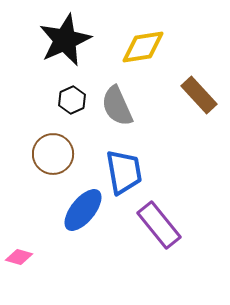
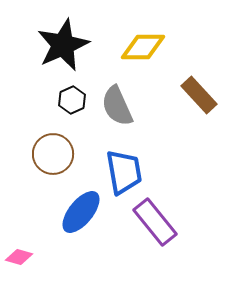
black star: moved 2 px left, 5 px down
yellow diamond: rotated 9 degrees clockwise
blue ellipse: moved 2 px left, 2 px down
purple rectangle: moved 4 px left, 3 px up
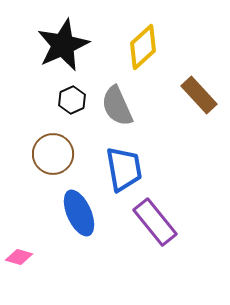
yellow diamond: rotated 42 degrees counterclockwise
blue trapezoid: moved 3 px up
blue ellipse: moved 2 px left, 1 px down; rotated 63 degrees counterclockwise
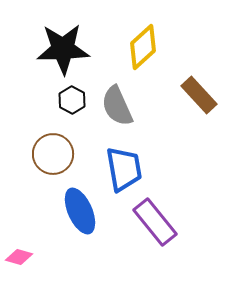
black star: moved 4 px down; rotated 22 degrees clockwise
black hexagon: rotated 8 degrees counterclockwise
blue ellipse: moved 1 px right, 2 px up
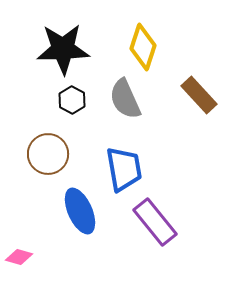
yellow diamond: rotated 30 degrees counterclockwise
gray semicircle: moved 8 px right, 7 px up
brown circle: moved 5 px left
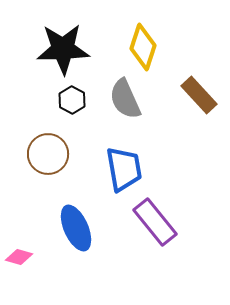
blue ellipse: moved 4 px left, 17 px down
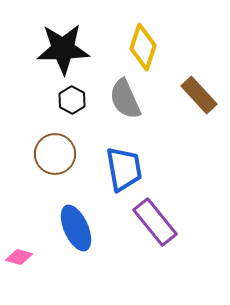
brown circle: moved 7 px right
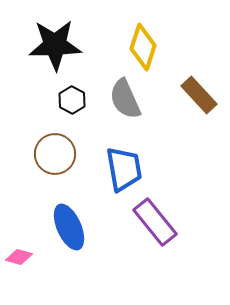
black star: moved 8 px left, 4 px up
blue ellipse: moved 7 px left, 1 px up
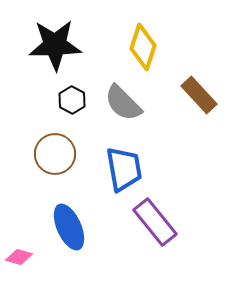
gray semicircle: moved 2 px left, 4 px down; rotated 21 degrees counterclockwise
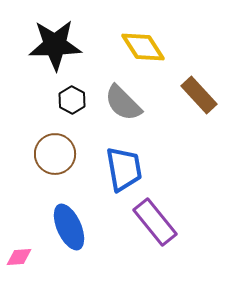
yellow diamond: rotated 51 degrees counterclockwise
pink diamond: rotated 20 degrees counterclockwise
